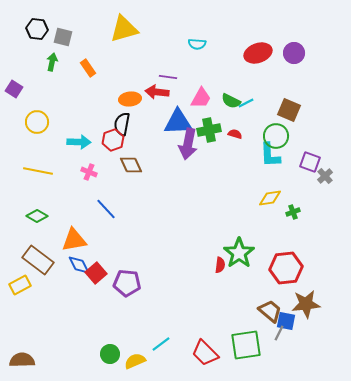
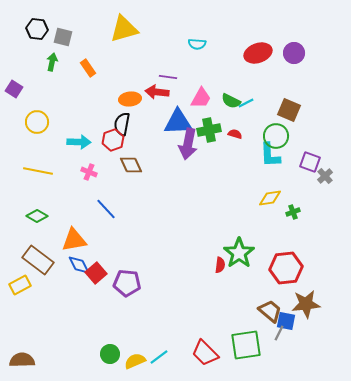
cyan line at (161, 344): moved 2 px left, 13 px down
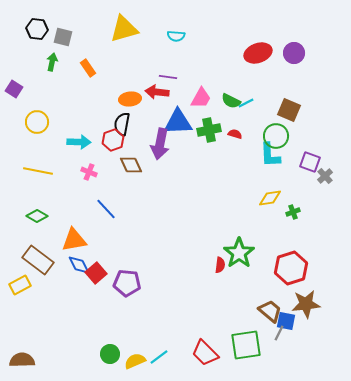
cyan semicircle at (197, 44): moved 21 px left, 8 px up
purple arrow at (188, 144): moved 28 px left
red hexagon at (286, 268): moved 5 px right; rotated 12 degrees counterclockwise
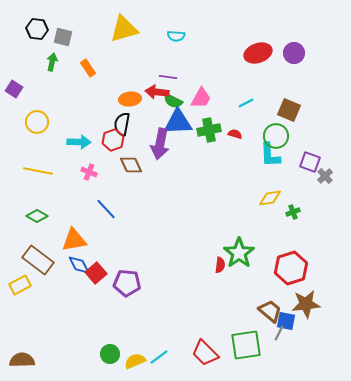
green semicircle at (231, 101): moved 58 px left
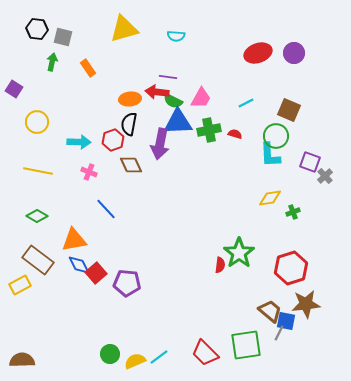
black semicircle at (122, 124): moved 7 px right
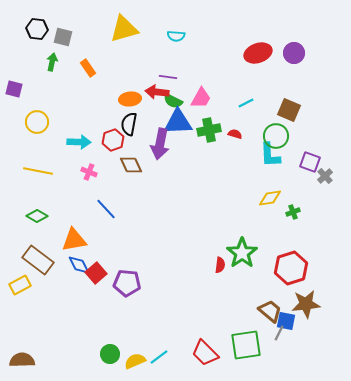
purple square at (14, 89): rotated 18 degrees counterclockwise
green star at (239, 253): moved 3 px right
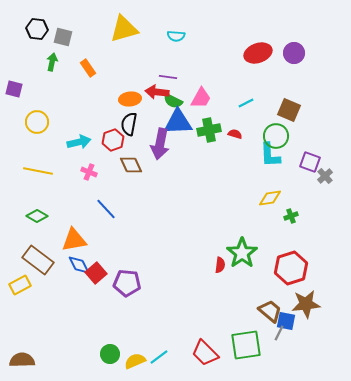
cyan arrow at (79, 142): rotated 15 degrees counterclockwise
green cross at (293, 212): moved 2 px left, 4 px down
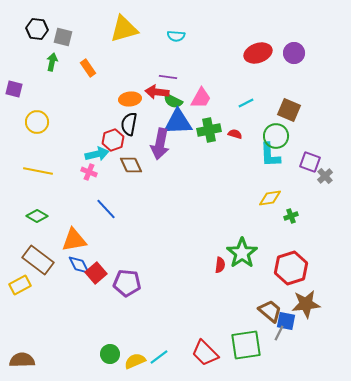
cyan arrow at (79, 142): moved 18 px right, 12 px down
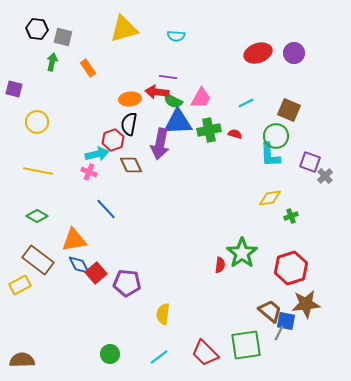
yellow semicircle at (135, 361): moved 28 px right, 47 px up; rotated 60 degrees counterclockwise
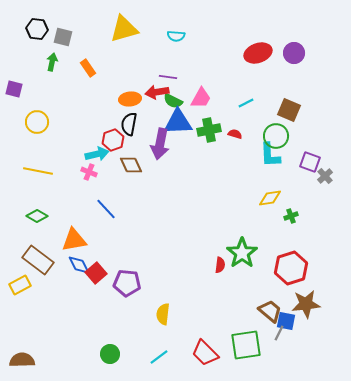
red arrow at (157, 92): rotated 15 degrees counterclockwise
